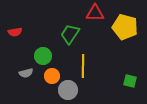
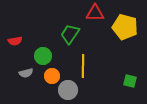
red semicircle: moved 9 px down
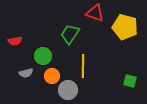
red triangle: rotated 18 degrees clockwise
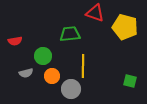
green trapezoid: rotated 50 degrees clockwise
gray circle: moved 3 px right, 1 px up
